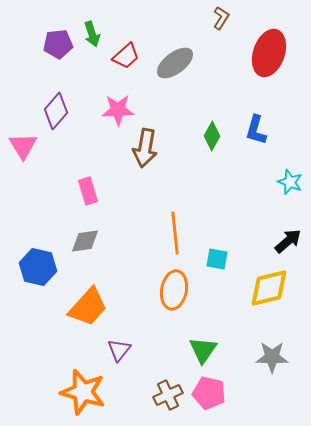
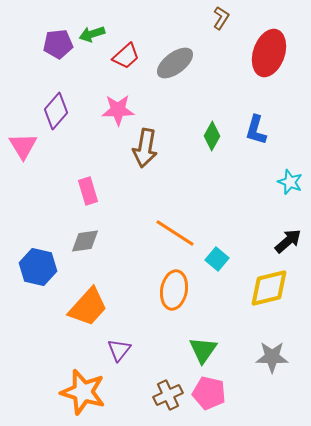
green arrow: rotated 90 degrees clockwise
orange line: rotated 51 degrees counterclockwise
cyan square: rotated 30 degrees clockwise
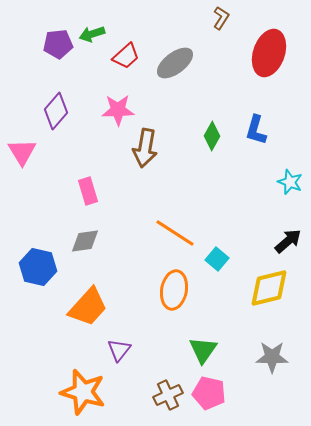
pink triangle: moved 1 px left, 6 px down
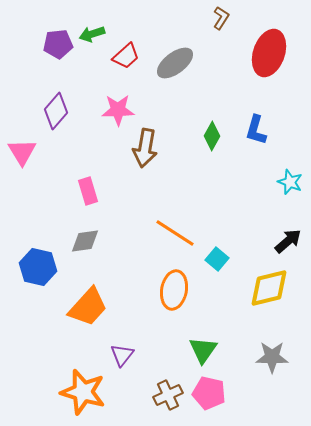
purple triangle: moved 3 px right, 5 px down
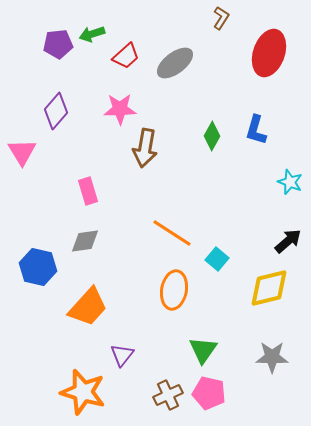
pink star: moved 2 px right, 1 px up
orange line: moved 3 px left
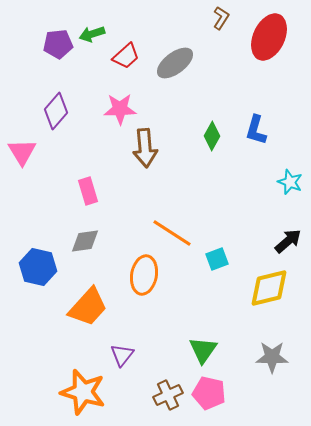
red ellipse: moved 16 px up; rotated 6 degrees clockwise
brown arrow: rotated 15 degrees counterclockwise
cyan square: rotated 30 degrees clockwise
orange ellipse: moved 30 px left, 15 px up
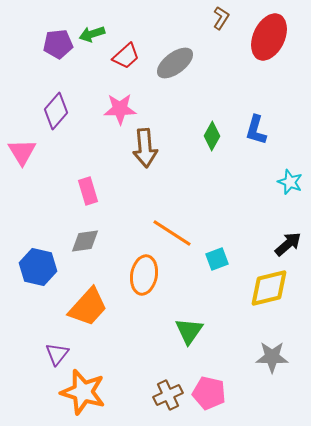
black arrow: moved 3 px down
green triangle: moved 14 px left, 19 px up
purple triangle: moved 65 px left, 1 px up
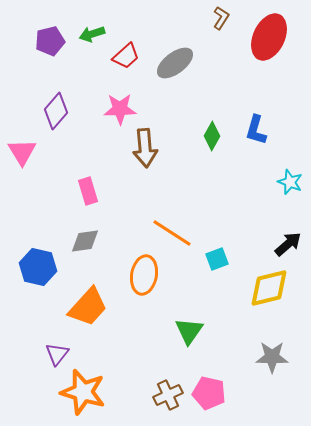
purple pentagon: moved 8 px left, 3 px up; rotated 8 degrees counterclockwise
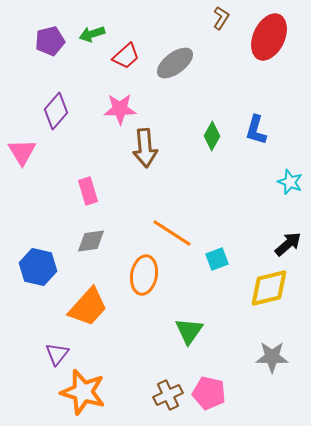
gray diamond: moved 6 px right
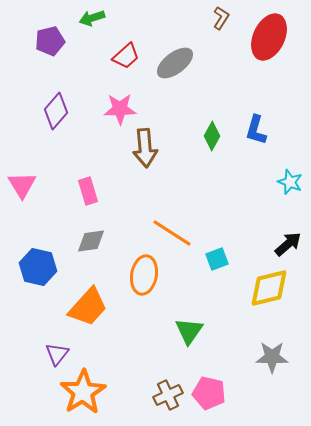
green arrow: moved 16 px up
pink triangle: moved 33 px down
orange star: rotated 24 degrees clockwise
